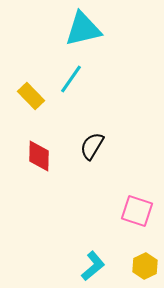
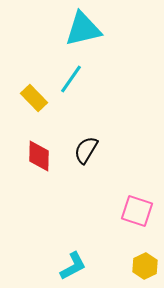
yellow rectangle: moved 3 px right, 2 px down
black semicircle: moved 6 px left, 4 px down
cyan L-shape: moved 20 px left; rotated 12 degrees clockwise
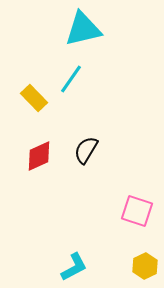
red diamond: rotated 64 degrees clockwise
cyan L-shape: moved 1 px right, 1 px down
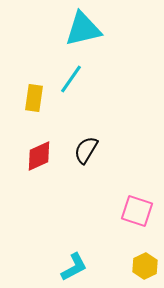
yellow rectangle: rotated 52 degrees clockwise
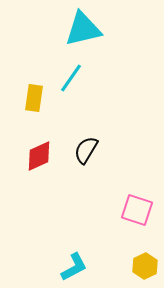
cyan line: moved 1 px up
pink square: moved 1 px up
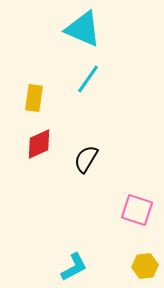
cyan triangle: rotated 36 degrees clockwise
cyan line: moved 17 px right, 1 px down
black semicircle: moved 9 px down
red diamond: moved 12 px up
yellow hexagon: rotated 20 degrees clockwise
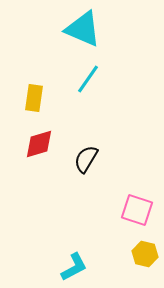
red diamond: rotated 8 degrees clockwise
yellow hexagon: moved 12 px up; rotated 20 degrees clockwise
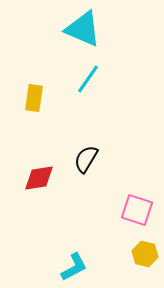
red diamond: moved 34 px down; rotated 8 degrees clockwise
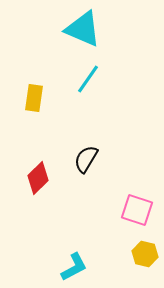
red diamond: moved 1 px left; rotated 36 degrees counterclockwise
